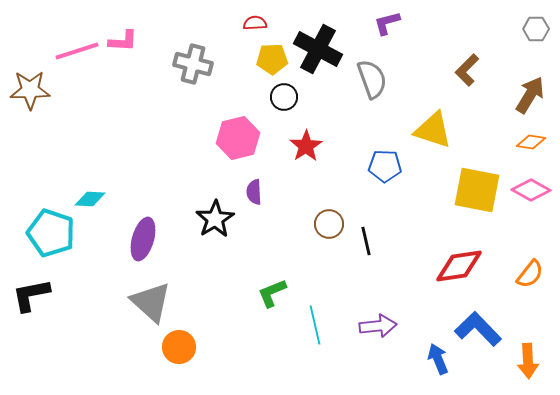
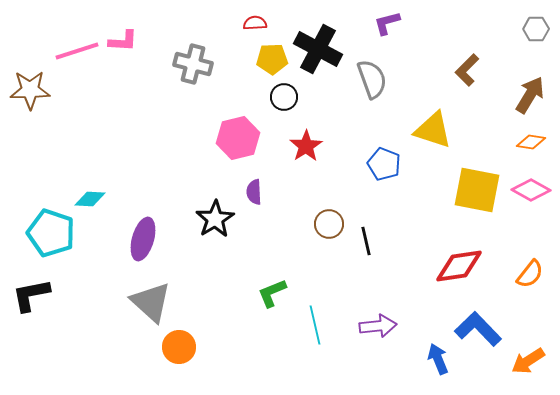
blue pentagon: moved 1 px left, 2 px up; rotated 20 degrees clockwise
orange arrow: rotated 60 degrees clockwise
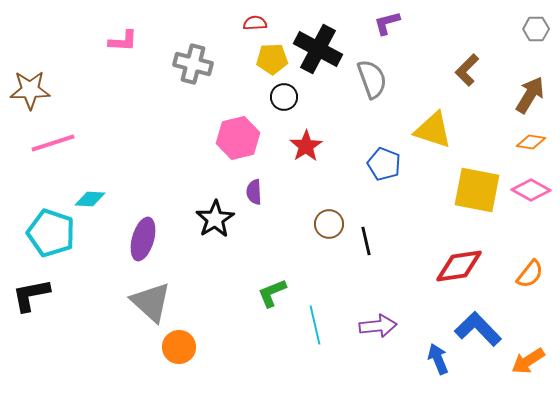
pink line: moved 24 px left, 92 px down
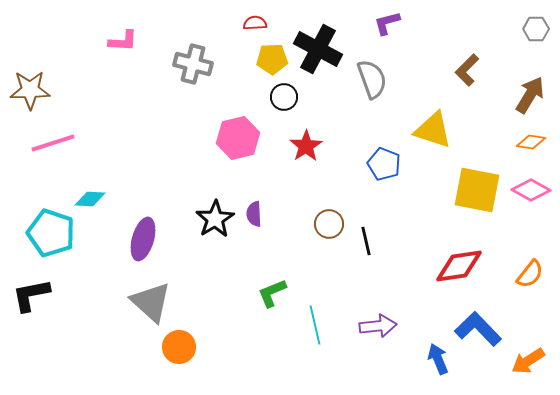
purple semicircle: moved 22 px down
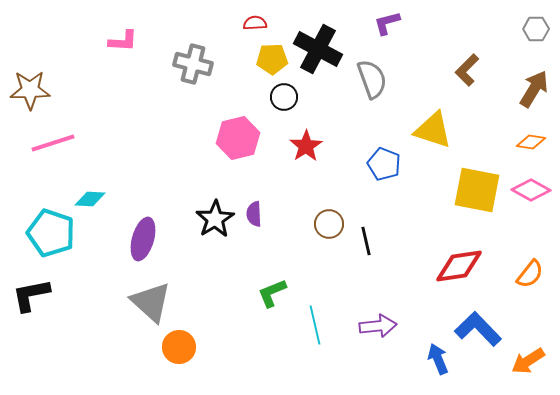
brown arrow: moved 4 px right, 6 px up
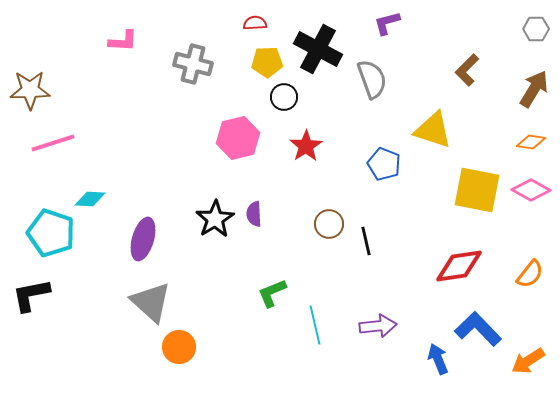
yellow pentagon: moved 5 px left, 3 px down
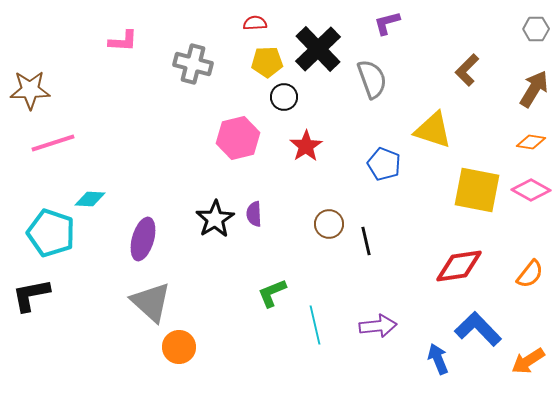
black cross: rotated 18 degrees clockwise
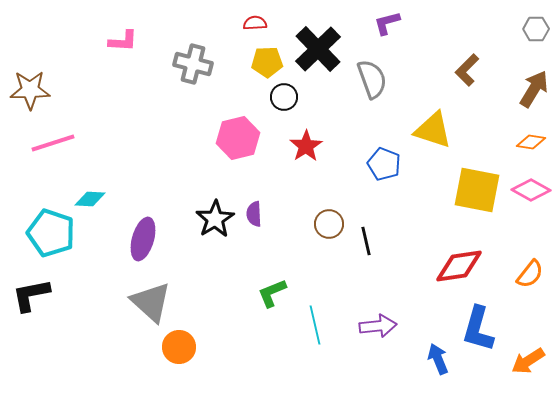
blue L-shape: rotated 120 degrees counterclockwise
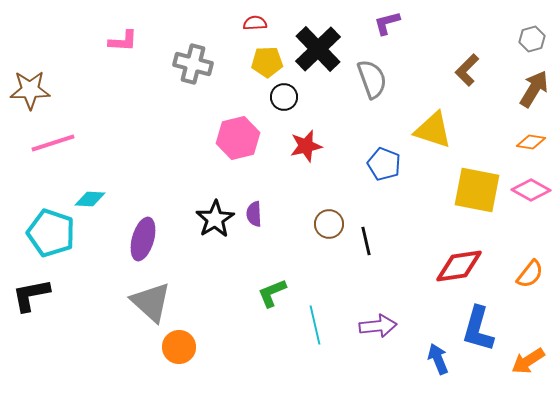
gray hexagon: moved 4 px left, 10 px down; rotated 15 degrees counterclockwise
red star: rotated 20 degrees clockwise
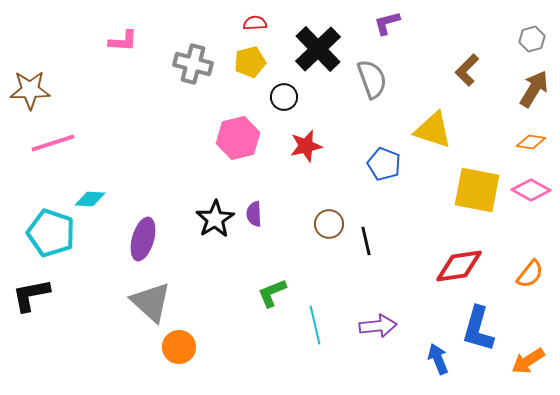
yellow pentagon: moved 17 px left; rotated 12 degrees counterclockwise
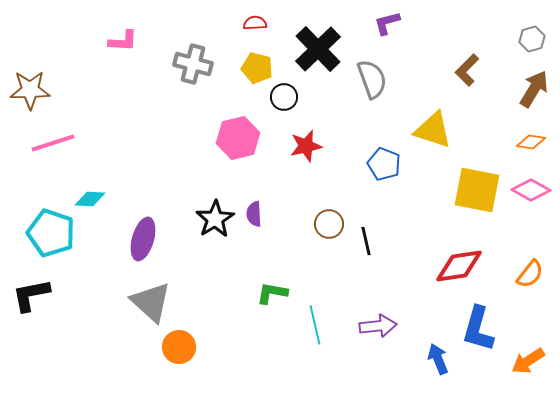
yellow pentagon: moved 7 px right, 6 px down; rotated 28 degrees clockwise
green L-shape: rotated 32 degrees clockwise
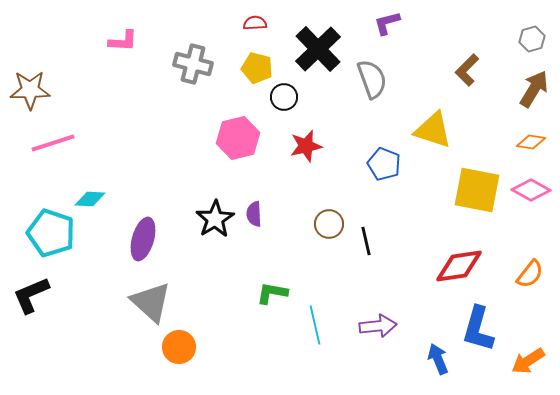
black L-shape: rotated 12 degrees counterclockwise
